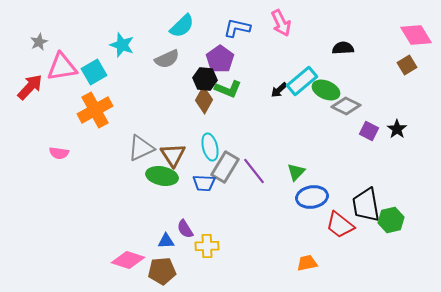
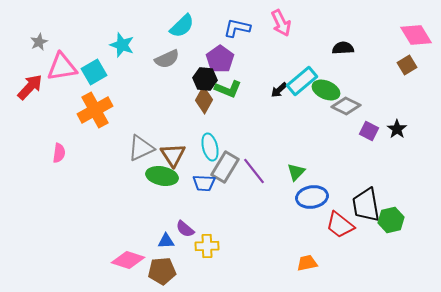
pink semicircle at (59, 153): rotated 90 degrees counterclockwise
purple semicircle at (185, 229): rotated 18 degrees counterclockwise
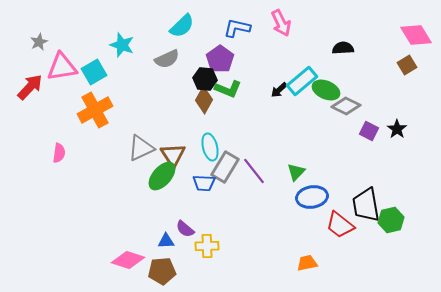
green ellipse at (162, 176): rotated 60 degrees counterclockwise
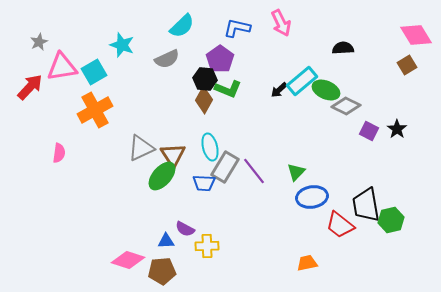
purple semicircle at (185, 229): rotated 12 degrees counterclockwise
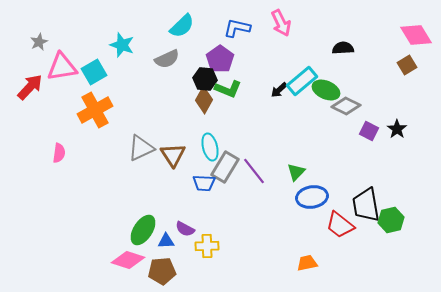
green ellipse at (162, 176): moved 19 px left, 54 px down; rotated 8 degrees counterclockwise
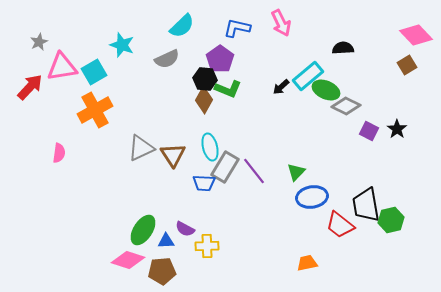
pink diamond at (416, 35): rotated 12 degrees counterclockwise
cyan rectangle at (302, 81): moved 6 px right, 5 px up
black arrow at (279, 90): moved 2 px right, 3 px up
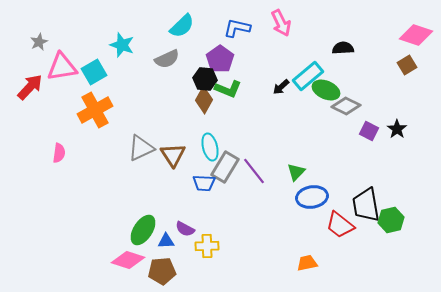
pink diamond at (416, 35): rotated 28 degrees counterclockwise
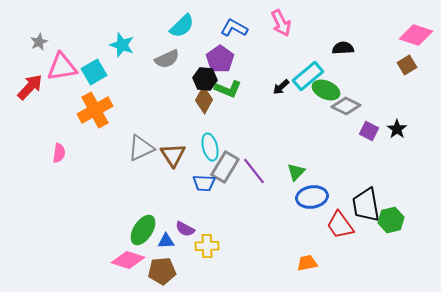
blue L-shape at (237, 28): moved 3 px left; rotated 16 degrees clockwise
red trapezoid at (340, 225): rotated 16 degrees clockwise
